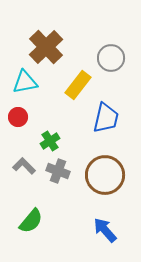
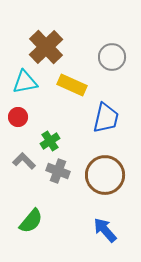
gray circle: moved 1 px right, 1 px up
yellow rectangle: moved 6 px left; rotated 76 degrees clockwise
gray L-shape: moved 5 px up
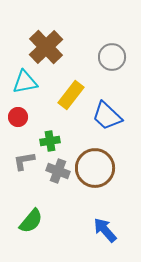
yellow rectangle: moved 1 px left, 10 px down; rotated 76 degrees counterclockwise
blue trapezoid: moved 1 px right, 2 px up; rotated 120 degrees clockwise
green cross: rotated 24 degrees clockwise
gray L-shape: rotated 55 degrees counterclockwise
brown circle: moved 10 px left, 7 px up
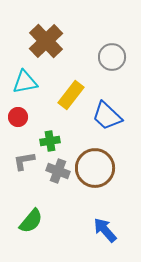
brown cross: moved 6 px up
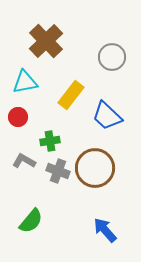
gray L-shape: rotated 40 degrees clockwise
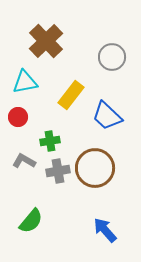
gray cross: rotated 30 degrees counterclockwise
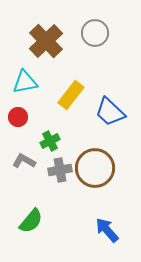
gray circle: moved 17 px left, 24 px up
blue trapezoid: moved 3 px right, 4 px up
green cross: rotated 18 degrees counterclockwise
gray cross: moved 2 px right, 1 px up
blue arrow: moved 2 px right
